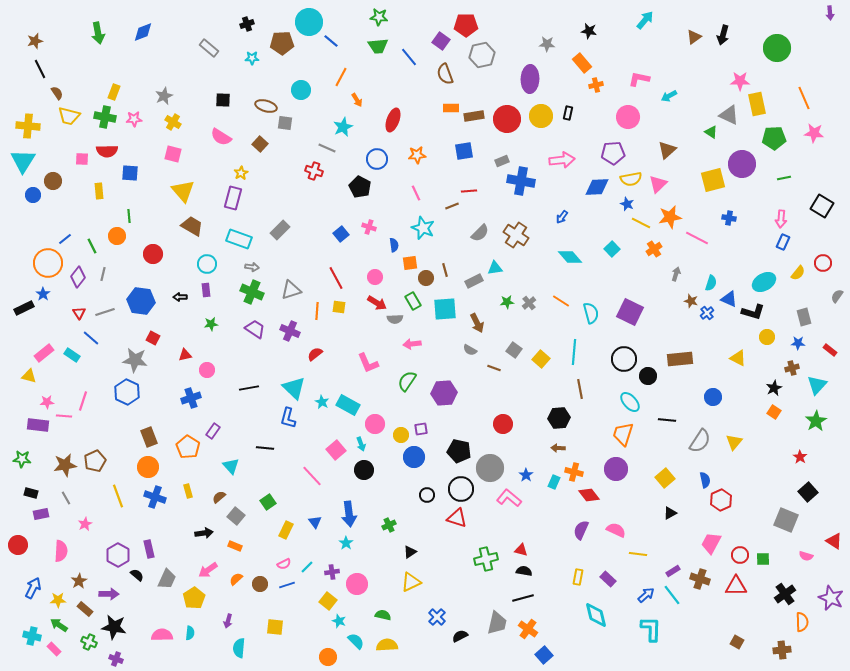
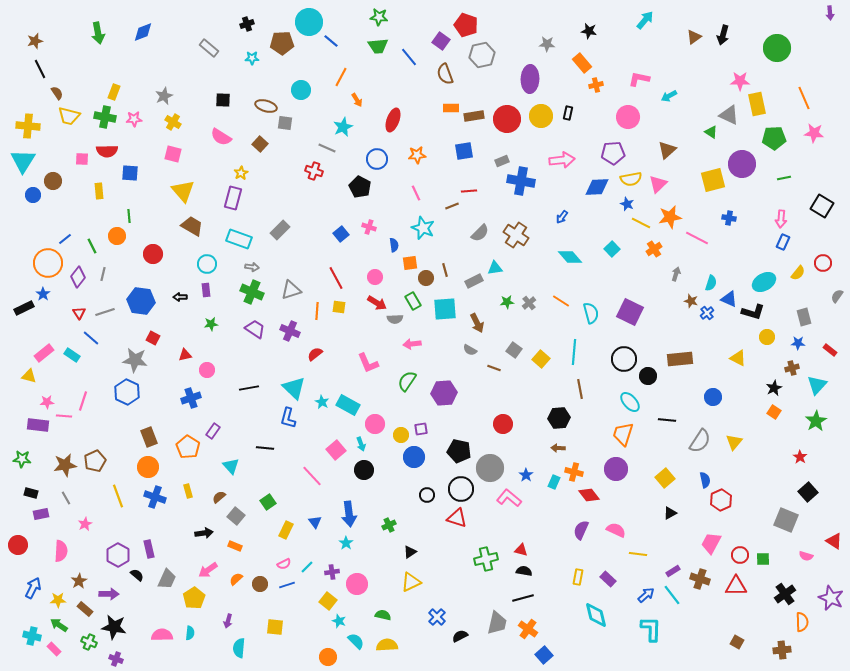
red pentagon at (466, 25): rotated 20 degrees clockwise
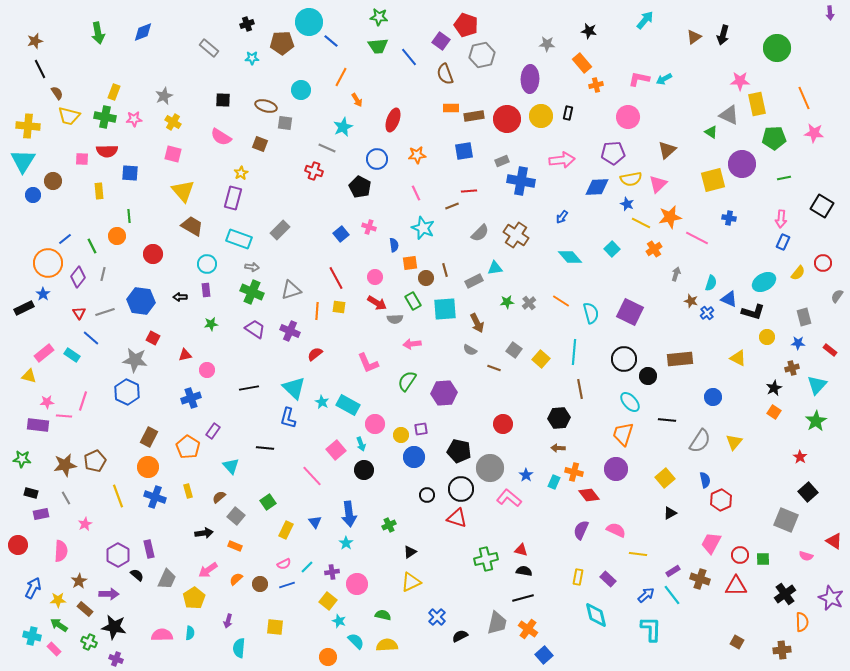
cyan arrow at (669, 96): moved 5 px left, 17 px up
brown square at (260, 144): rotated 21 degrees counterclockwise
brown rectangle at (149, 437): rotated 48 degrees clockwise
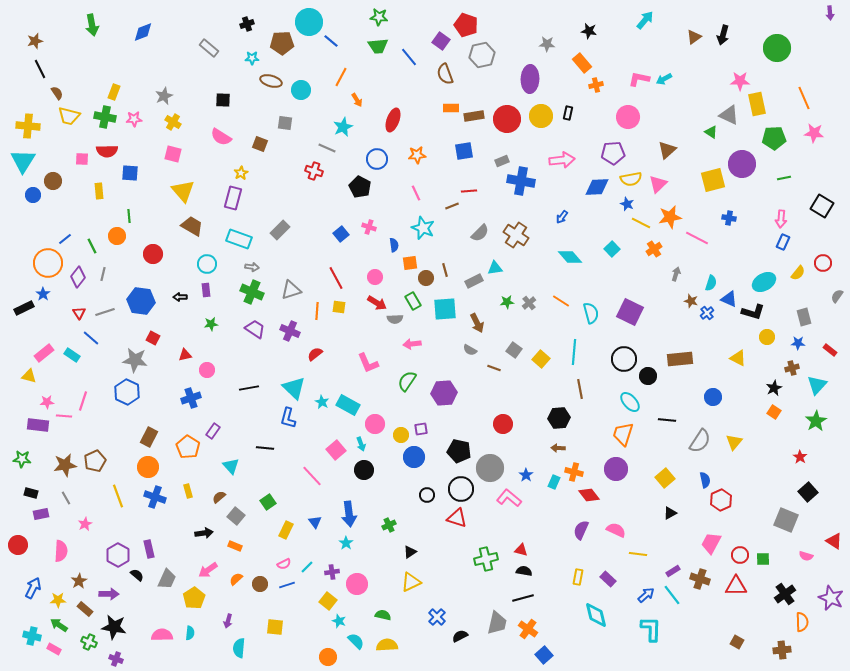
green arrow at (98, 33): moved 6 px left, 8 px up
brown ellipse at (266, 106): moved 5 px right, 25 px up
pink rectangle at (54, 649): rotated 16 degrees counterclockwise
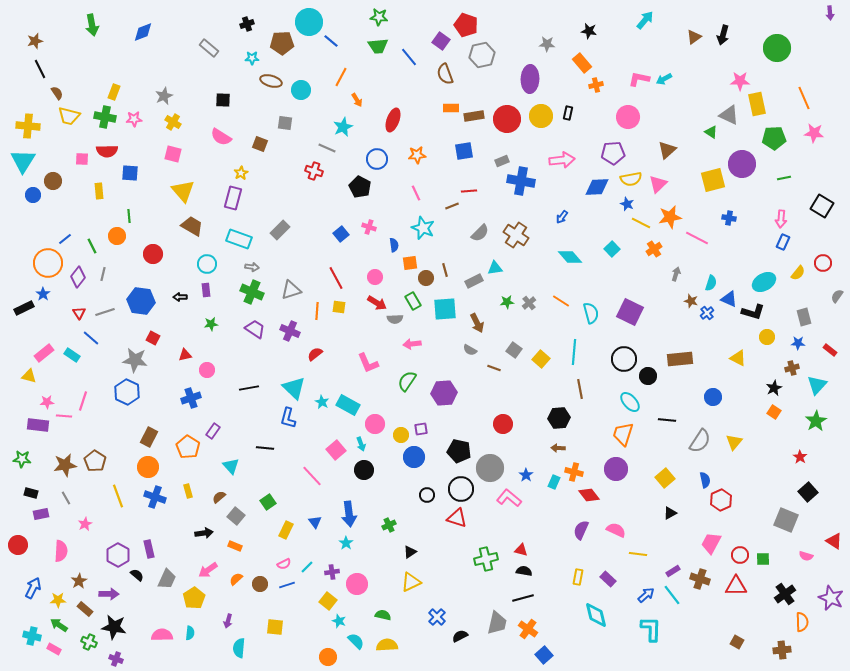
brown pentagon at (95, 461): rotated 15 degrees counterclockwise
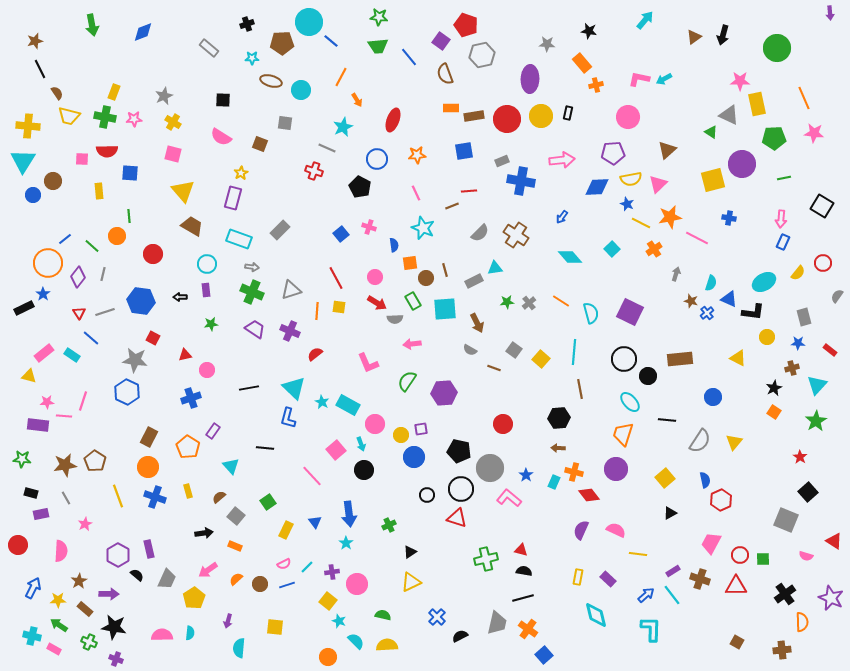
green line at (92, 246): rotated 21 degrees counterclockwise
black L-shape at (753, 312): rotated 10 degrees counterclockwise
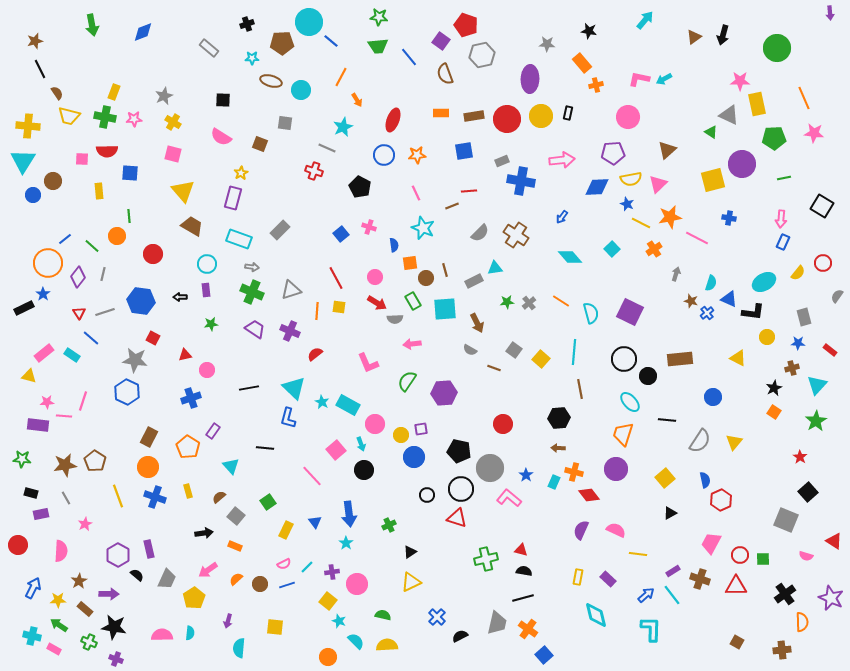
orange rectangle at (451, 108): moved 10 px left, 5 px down
blue circle at (377, 159): moved 7 px right, 4 px up
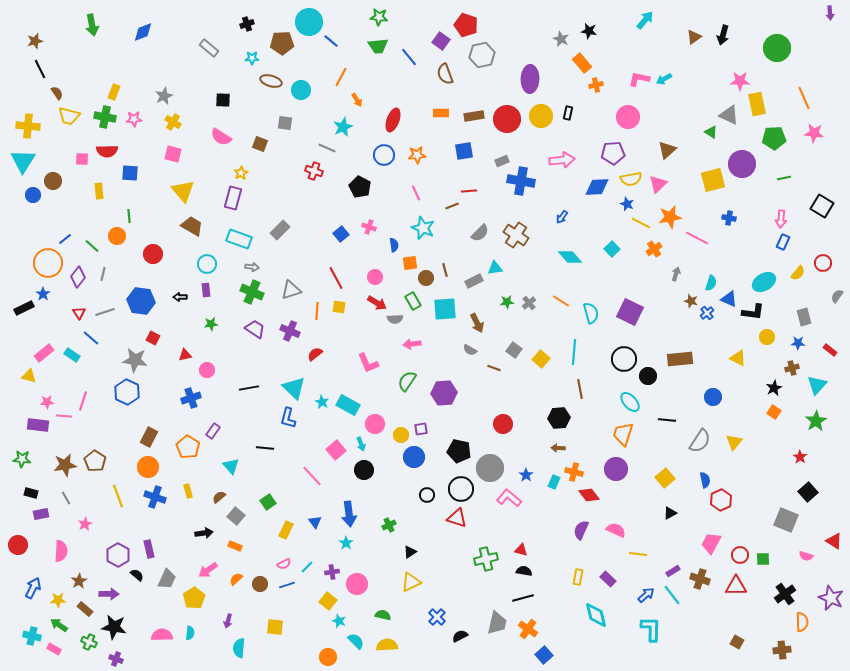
gray star at (547, 44): moved 14 px right, 5 px up; rotated 21 degrees clockwise
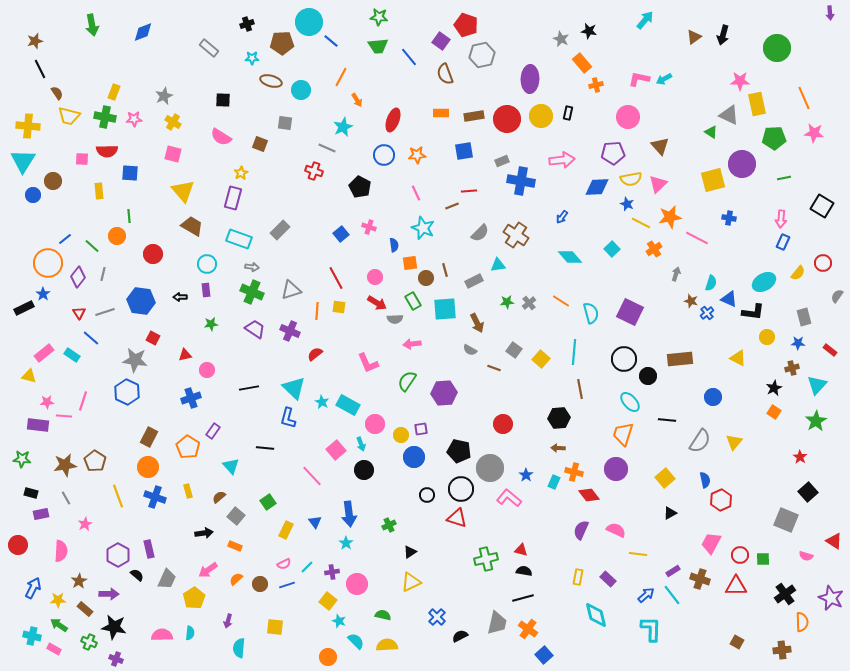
brown triangle at (667, 150): moved 7 px left, 4 px up; rotated 30 degrees counterclockwise
cyan triangle at (495, 268): moved 3 px right, 3 px up
